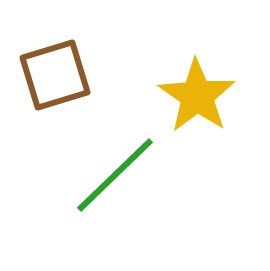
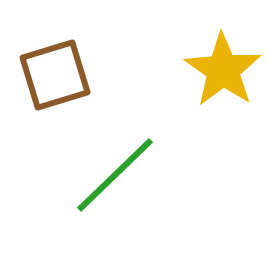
yellow star: moved 26 px right, 26 px up
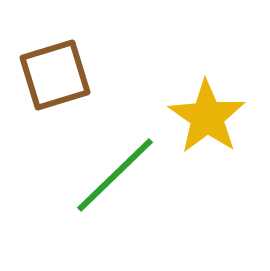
yellow star: moved 16 px left, 47 px down
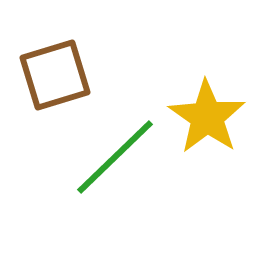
green line: moved 18 px up
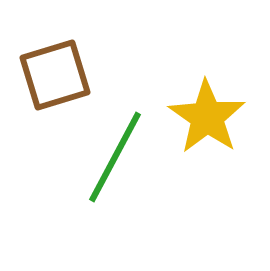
green line: rotated 18 degrees counterclockwise
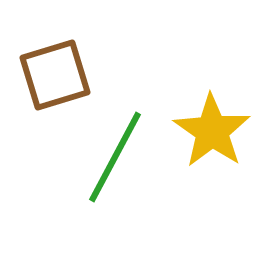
yellow star: moved 5 px right, 14 px down
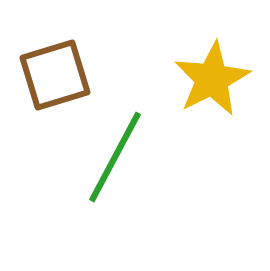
yellow star: moved 52 px up; rotated 10 degrees clockwise
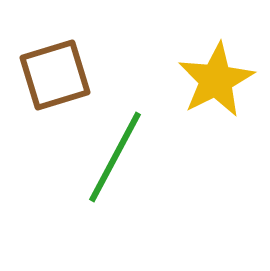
yellow star: moved 4 px right, 1 px down
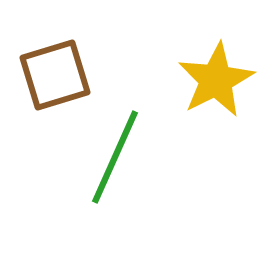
green line: rotated 4 degrees counterclockwise
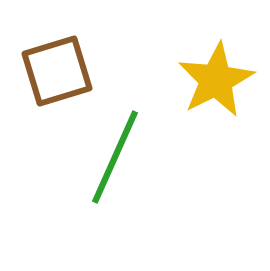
brown square: moved 2 px right, 4 px up
